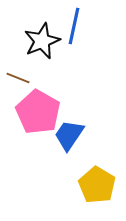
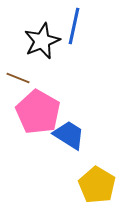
blue trapezoid: rotated 88 degrees clockwise
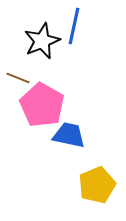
pink pentagon: moved 4 px right, 7 px up
blue trapezoid: rotated 20 degrees counterclockwise
yellow pentagon: rotated 18 degrees clockwise
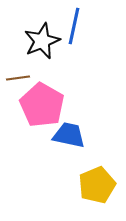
brown line: rotated 30 degrees counterclockwise
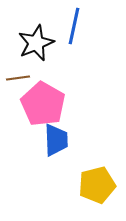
black star: moved 6 px left, 2 px down
pink pentagon: moved 1 px right, 1 px up
blue trapezoid: moved 13 px left, 5 px down; rotated 76 degrees clockwise
yellow pentagon: rotated 9 degrees clockwise
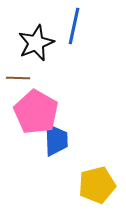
brown line: rotated 10 degrees clockwise
pink pentagon: moved 7 px left, 8 px down
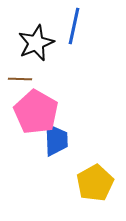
brown line: moved 2 px right, 1 px down
yellow pentagon: moved 2 px left, 2 px up; rotated 15 degrees counterclockwise
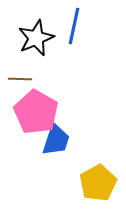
black star: moved 5 px up
blue trapezoid: rotated 20 degrees clockwise
yellow pentagon: moved 3 px right
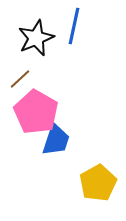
brown line: rotated 45 degrees counterclockwise
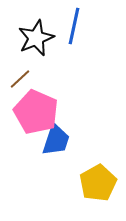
pink pentagon: rotated 6 degrees counterclockwise
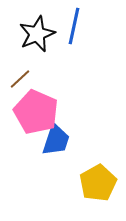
black star: moved 1 px right, 4 px up
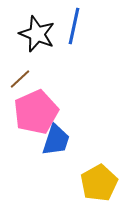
black star: rotated 27 degrees counterclockwise
pink pentagon: rotated 24 degrees clockwise
yellow pentagon: moved 1 px right
